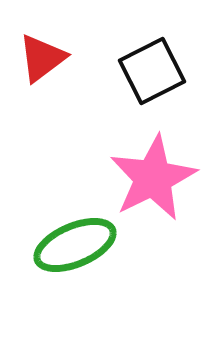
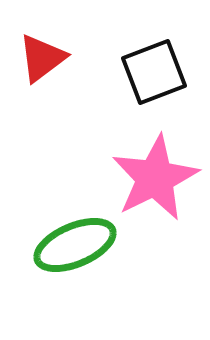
black square: moved 2 px right, 1 px down; rotated 6 degrees clockwise
pink star: moved 2 px right
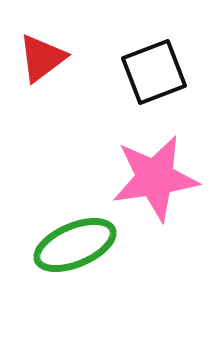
pink star: rotated 18 degrees clockwise
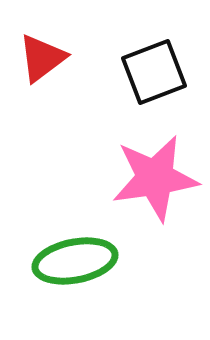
green ellipse: moved 16 px down; rotated 12 degrees clockwise
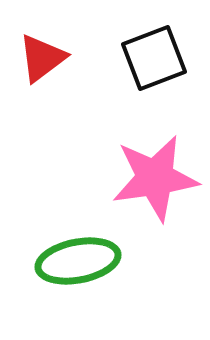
black square: moved 14 px up
green ellipse: moved 3 px right
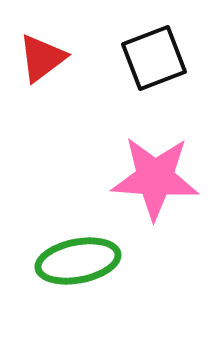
pink star: rotated 12 degrees clockwise
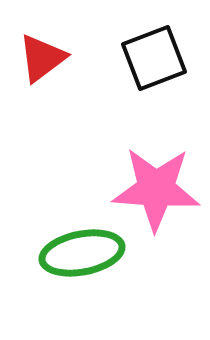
pink star: moved 1 px right, 11 px down
green ellipse: moved 4 px right, 8 px up
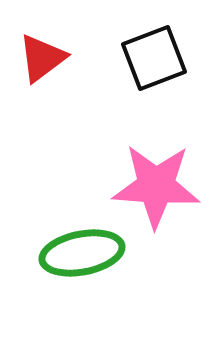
pink star: moved 3 px up
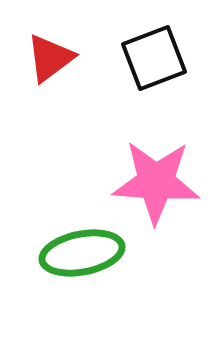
red triangle: moved 8 px right
pink star: moved 4 px up
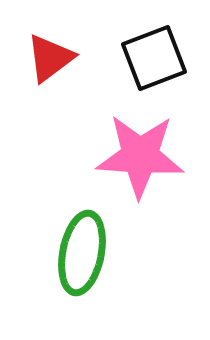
pink star: moved 16 px left, 26 px up
green ellipse: rotated 68 degrees counterclockwise
